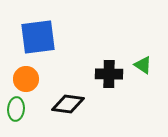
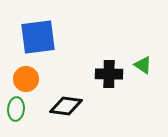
black diamond: moved 2 px left, 2 px down
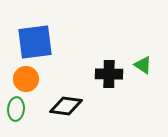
blue square: moved 3 px left, 5 px down
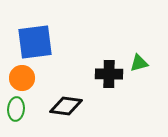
green triangle: moved 4 px left, 2 px up; rotated 48 degrees counterclockwise
orange circle: moved 4 px left, 1 px up
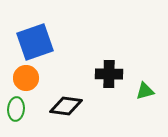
blue square: rotated 12 degrees counterclockwise
green triangle: moved 6 px right, 28 px down
orange circle: moved 4 px right
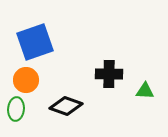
orange circle: moved 2 px down
green triangle: rotated 18 degrees clockwise
black diamond: rotated 12 degrees clockwise
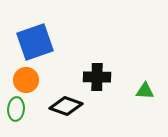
black cross: moved 12 px left, 3 px down
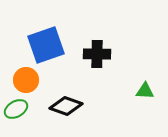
blue square: moved 11 px right, 3 px down
black cross: moved 23 px up
green ellipse: rotated 55 degrees clockwise
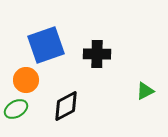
green triangle: rotated 30 degrees counterclockwise
black diamond: rotated 48 degrees counterclockwise
